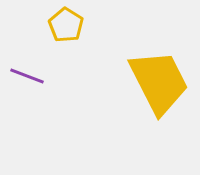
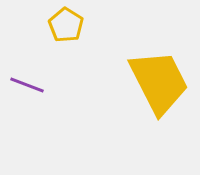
purple line: moved 9 px down
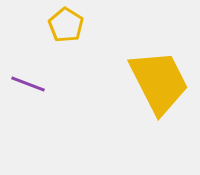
purple line: moved 1 px right, 1 px up
